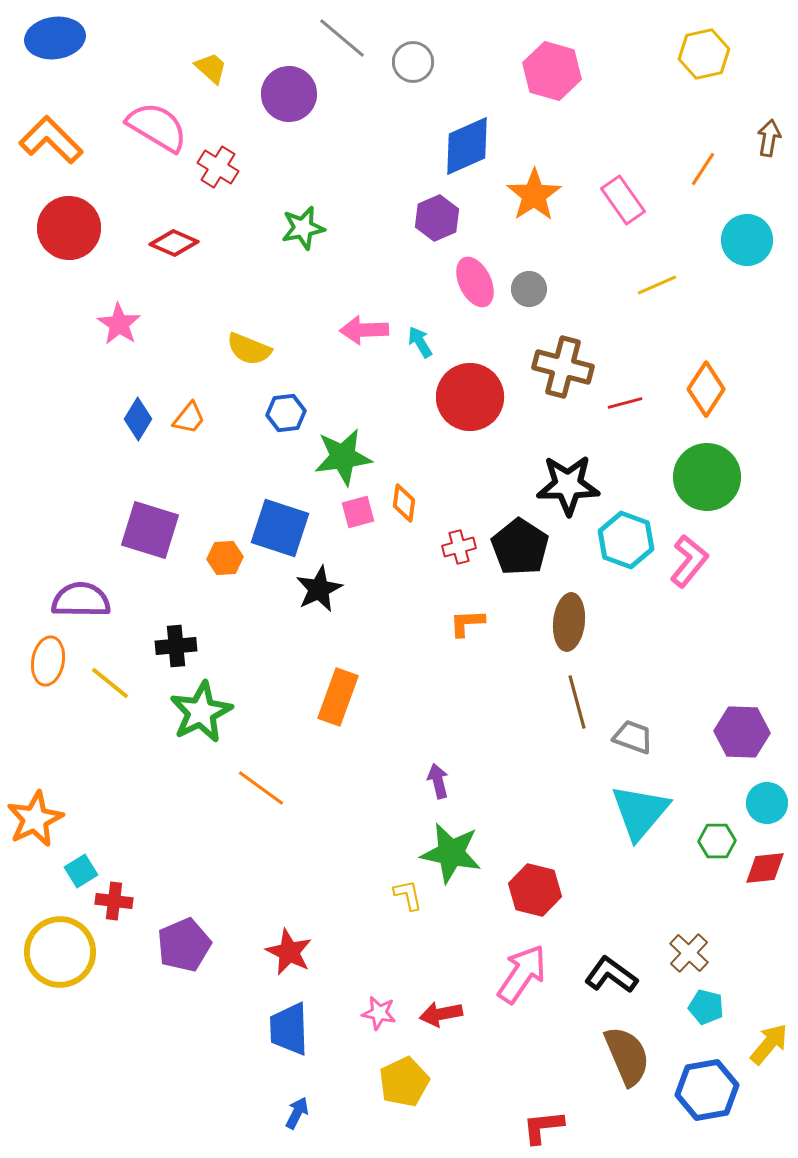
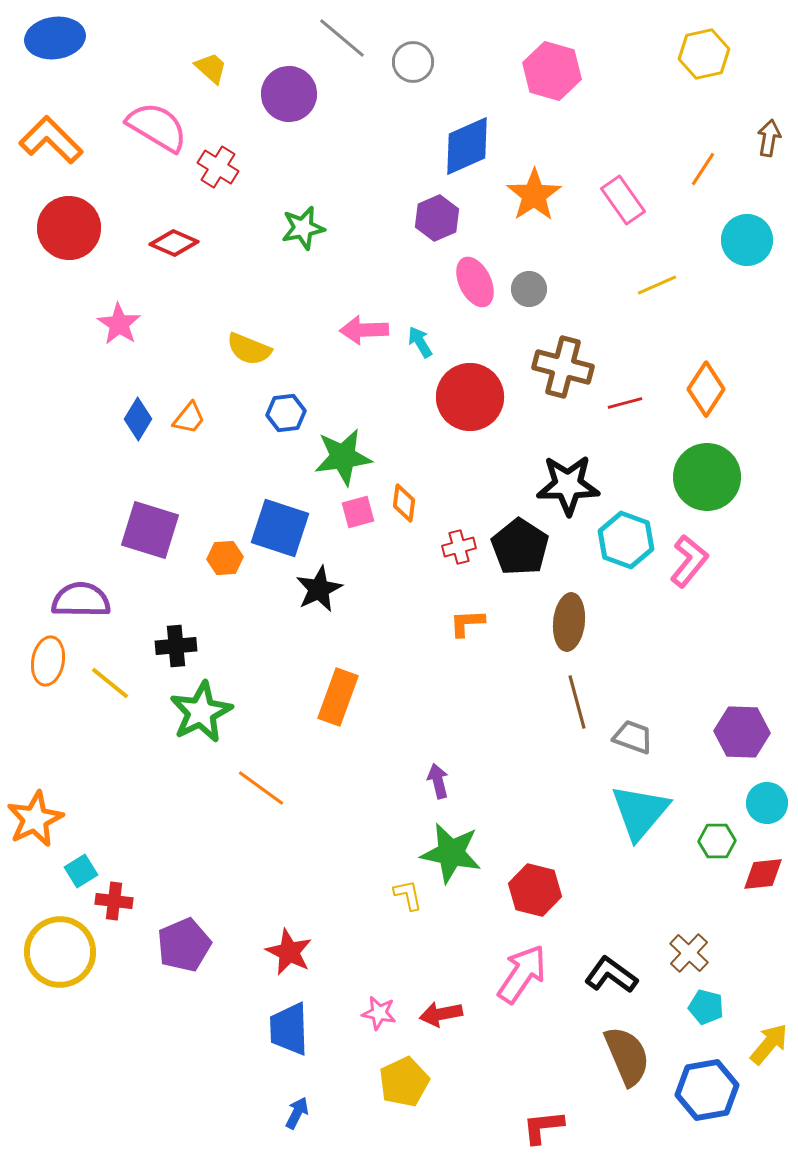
red diamond at (765, 868): moved 2 px left, 6 px down
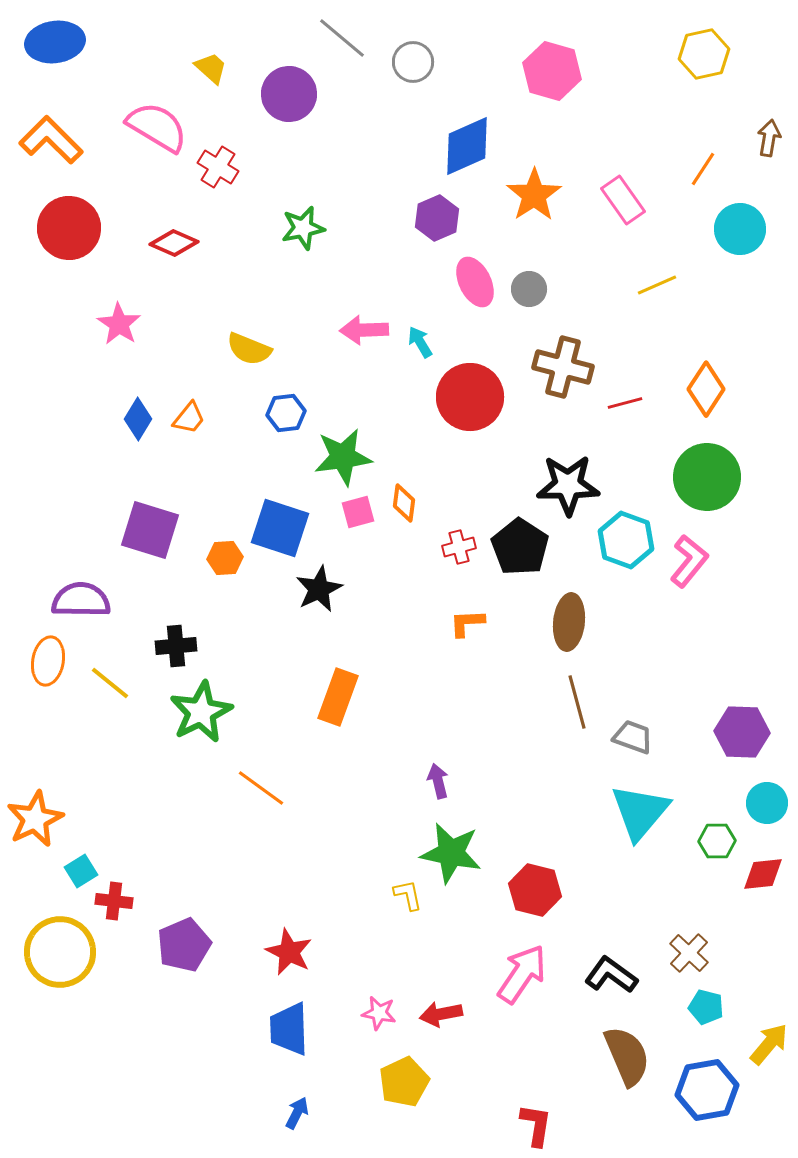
blue ellipse at (55, 38): moved 4 px down
cyan circle at (747, 240): moved 7 px left, 11 px up
red L-shape at (543, 1127): moved 7 px left, 2 px up; rotated 105 degrees clockwise
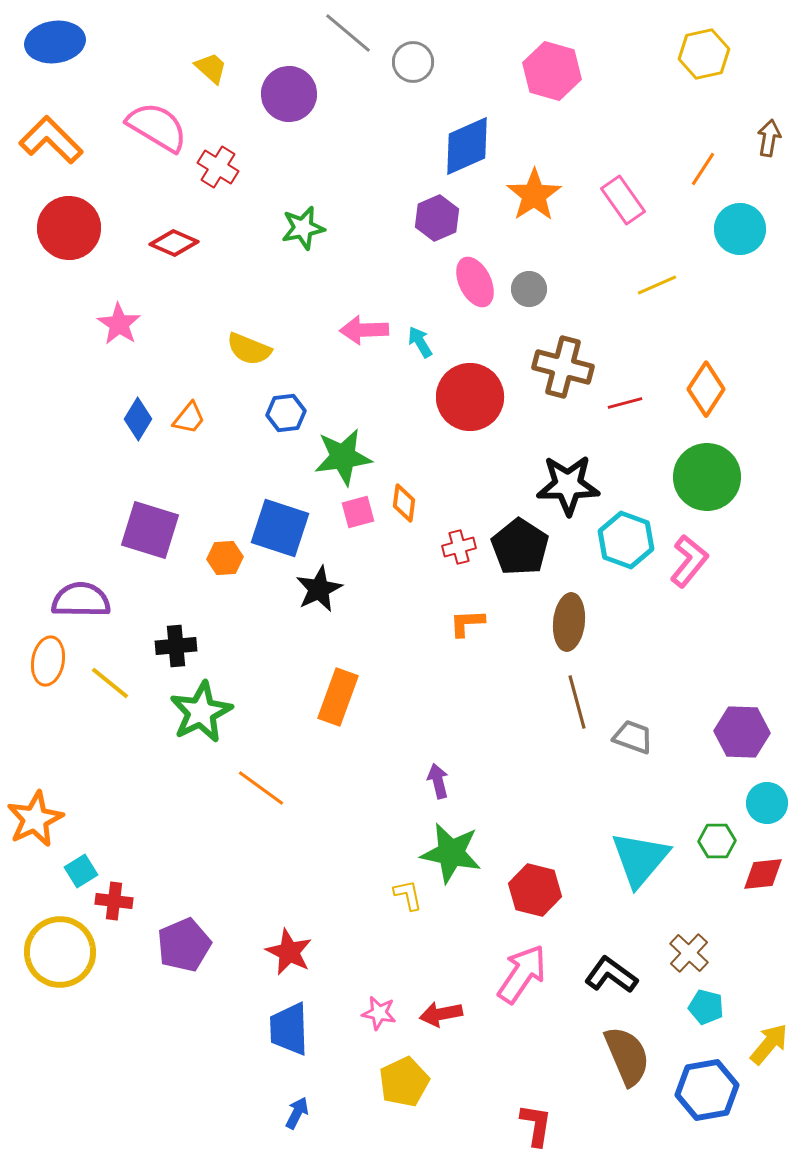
gray line at (342, 38): moved 6 px right, 5 px up
cyan triangle at (640, 812): moved 47 px down
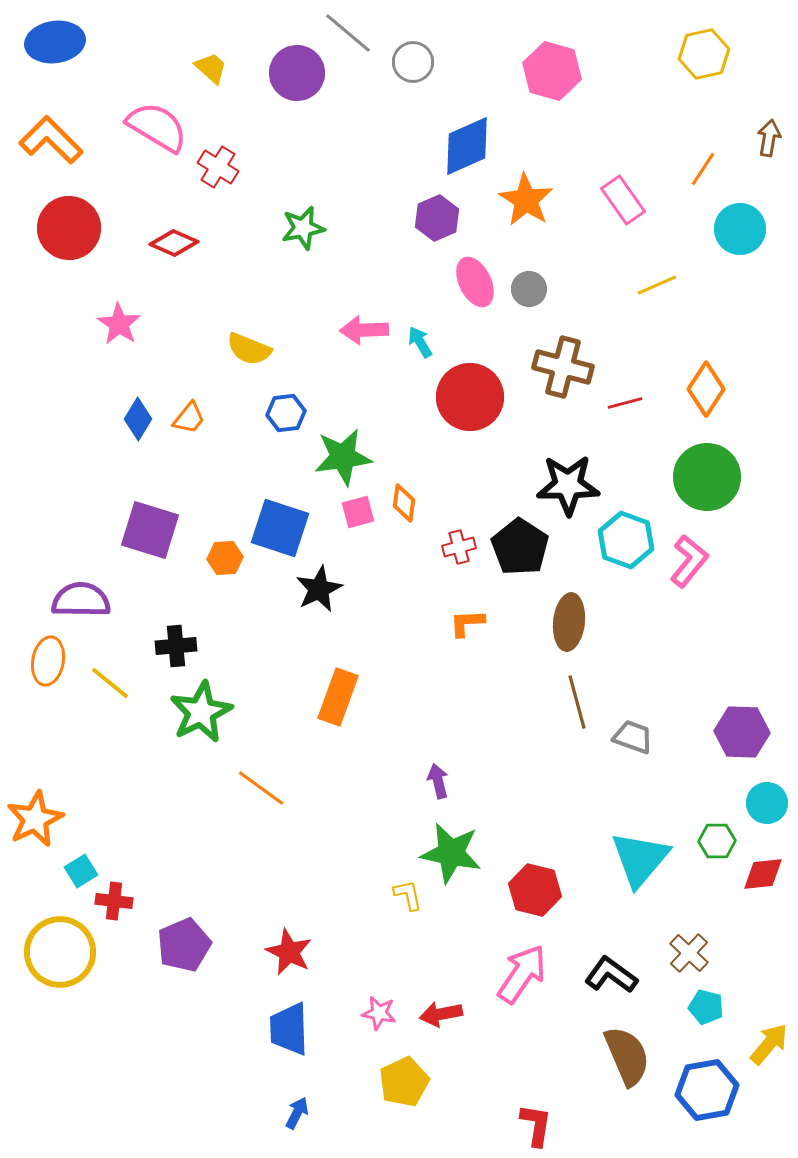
purple circle at (289, 94): moved 8 px right, 21 px up
orange star at (534, 195): moved 8 px left, 5 px down; rotated 6 degrees counterclockwise
